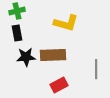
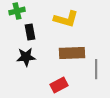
yellow L-shape: moved 4 px up
black rectangle: moved 13 px right, 1 px up
brown rectangle: moved 19 px right, 2 px up
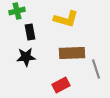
gray line: rotated 18 degrees counterclockwise
red rectangle: moved 2 px right
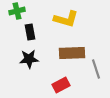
black star: moved 3 px right, 2 px down
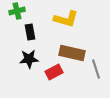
brown rectangle: rotated 15 degrees clockwise
red rectangle: moved 7 px left, 13 px up
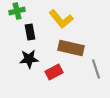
yellow L-shape: moved 5 px left; rotated 35 degrees clockwise
brown rectangle: moved 1 px left, 5 px up
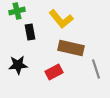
black star: moved 11 px left, 6 px down
